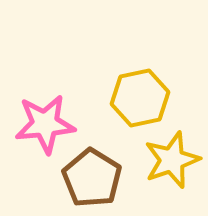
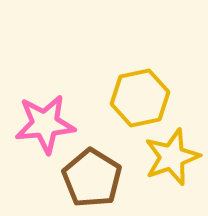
yellow star: moved 3 px up
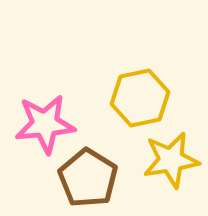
yellow star: moved 1 px left, 3 px down; rotated 10 degrees clockwise
brown pentagon: moved 4 px left
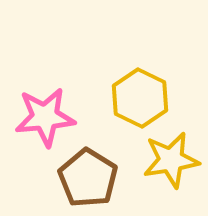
yellow hexagon: rotated 22 degrees counterclockwise
pink star: moved 7 px up
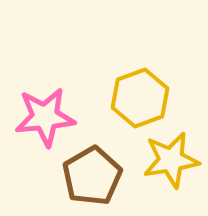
yellow hexagon: rotated 14 degrees clockwise
brown pentagon: moved 4 px right, 2 px up; rotated 10 degrees clockwise
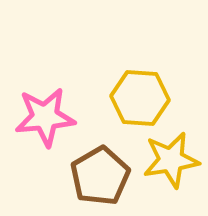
yellow hexagon: rotated 24 degrees clockwise
brown pentagon: moved 8 px right
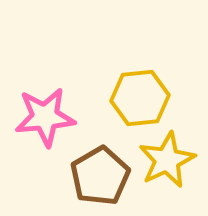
yellow hexagon: rotated 10 degrees counterclockwise
yellow star: moved 4 px left; rotated 16 degrees counterclockwise
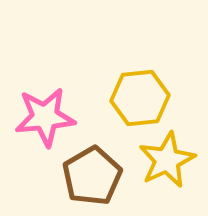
brown pentagon: moved 8 px left
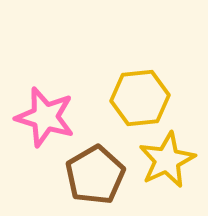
pink star: rotated 22 degrees clockwise
brown pentagon: moved 3 px right, 1 px up
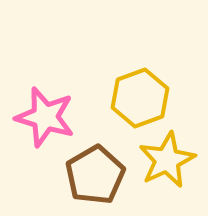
yellow hexagon: rotated 14 degrees counterclockwise
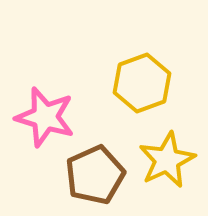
yellow hexagon: moved 2 px right, 15 px up
brown pentagon: rotated 6 degrees clockwise
